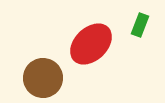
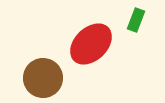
green rectangle: moved 4 px left, 5 px up
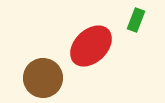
red ellipse: moved 2 px down
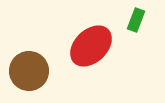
brown circle: moved 14 px left, 7 px up
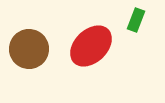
brown circle: moved 22 px up
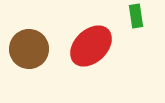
green rectangle: moved 4 px up; rotated 30 degrees counterclockwise
